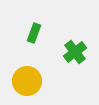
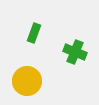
green cross: rotated 30 degrees counterclockwise
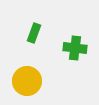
green cross: moved 4 px up; rotated 15 degrees counterclockwise
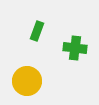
green rectangle: moved 3 px right, 2 px up
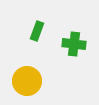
green cross: moved 1 px left, 4 px up
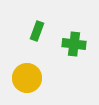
yellow circle: moved 3 px up
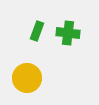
green cross: moved 6 px left, 11 px up
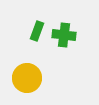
green cross: moved 4 px left, 2 px down
